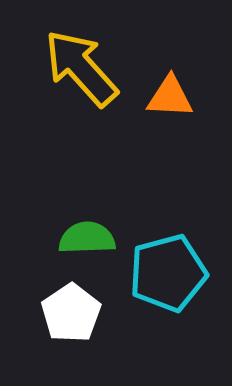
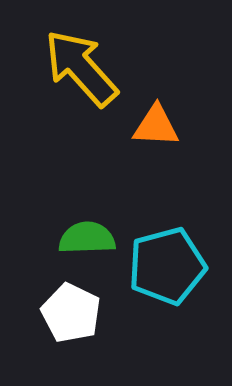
orange triangle: moved 14 px left, 29 px down
cyan pentagon: moved 1 px left, 7 px up
white pentagon: rotated 12 degrees counterclockwise
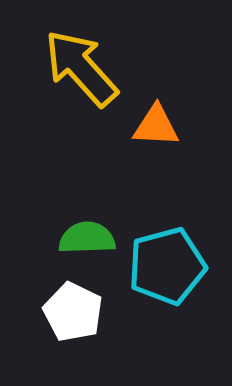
white pentagon: moved 2 px right, 1 px up
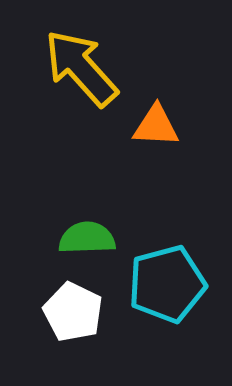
cyan pentagon: moved 18 px down
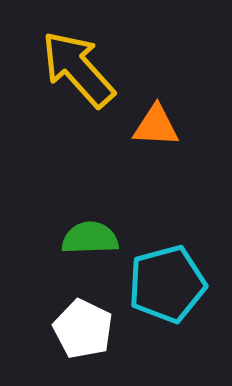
yellow arrow: moved 3 px left, 1 px down
green semicircle: moved 3 px right
white pentagon: moved 10 px right, 17 px down
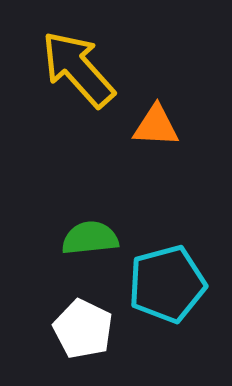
green semicircle: rotated 4 degrees counterclockwise
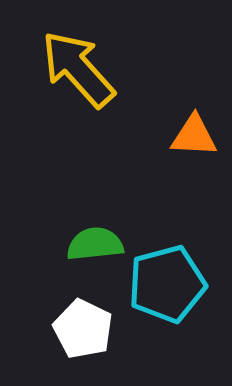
orange triangle: moved 38 px right, 10 px down
green semicircle: moved 5 px right, 6 px down
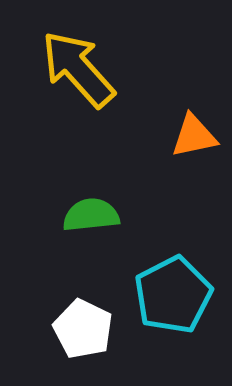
orange triangle: rotated 15 degrees counterclockwise
green semicircle: moved 4 px left, 29 px up
cyan pentagon: moved 6 px right, 11 px down; rotated 12 degrees counterclockwise
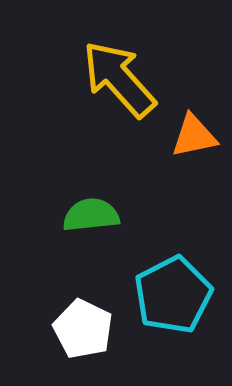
yellow arrow: moved 41 px right, 10 px down
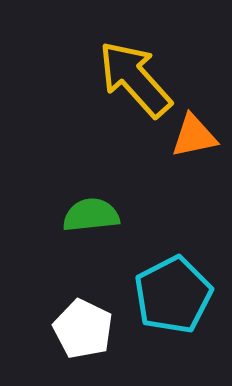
yellow arrow: moved 16 px right
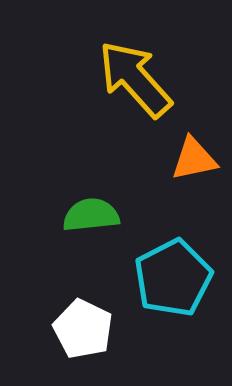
orange triangle: moved 23 px down
cyan pentagon: moved 17 px up
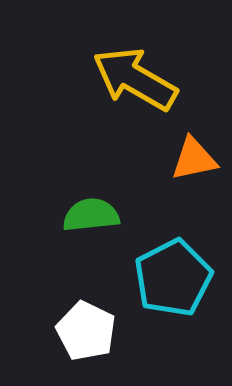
yellow arrow: rotated 18 degrees counterclockwise
white pentagon: moved 3 px right, 2 px down
